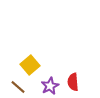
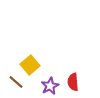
brown line: moved 2 px left, 5 px up
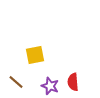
yellow square: moved 5 px right, 10 px up; rotated 30 degrees clockwise
purple star: rotated 24 degrees counterclockwise
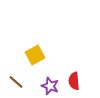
yellow square: rotated 18 degrees counterclockwise
red semicircle: moved 1 px right, 1 px up
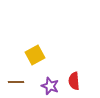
brown line: rotated 42 degrees counterclockwise
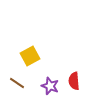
yellow square: moved 5 px left, 1 px down
brown line: moved 1 px right, 1 px down; rotated 35 degrees clockwise
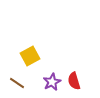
red semicircle: rotated 12 degrees counterclockwise
purple star: moved 2 px right, 4 px up; rotated 24 degrees clockwise
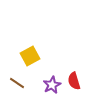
purple star: moved 3 px down
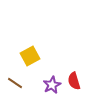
brown line: moved 2 px left
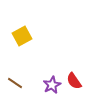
yellow square: moved 8 px left, 20 px up
red semicircle: rotated 18 degrees counterclockwise
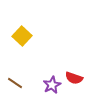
yellow square: rotated 18 degrees counterclockwise
red semicircle: moved 3 px up; rotated 36 degrees counterclockwise
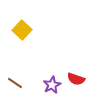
yellow square: moved 6 px up
red semicircle: moved 2 px right, 1 px down
